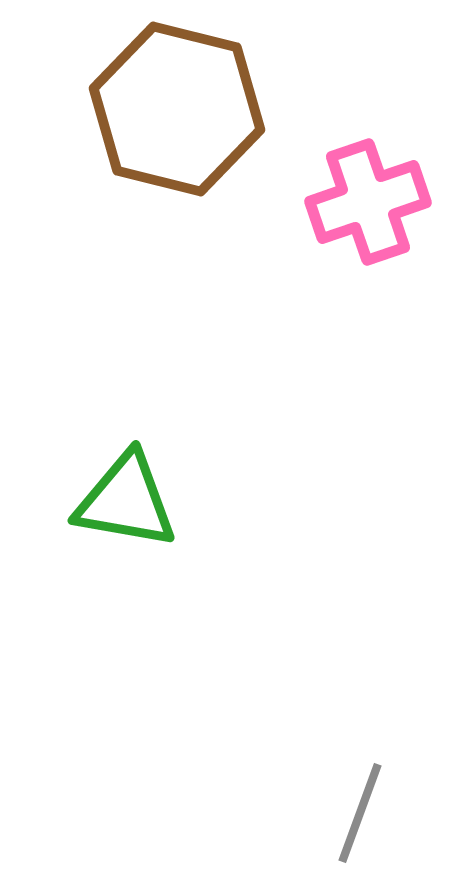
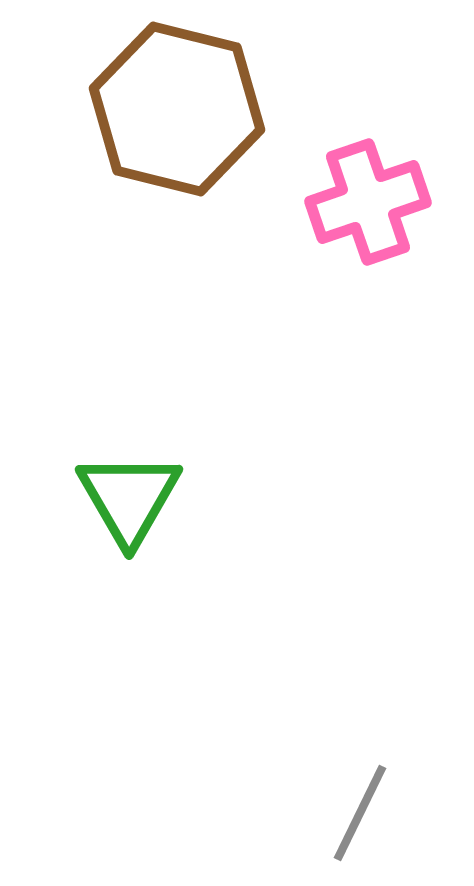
green triangle: moved 3 px right, 3 px up; rotated 50 degrees clockwise
gray line: rotated 6 degrees clockwise
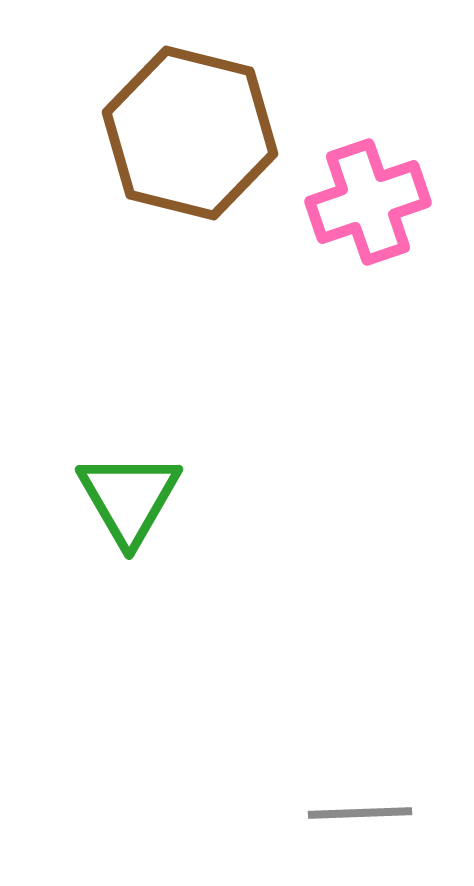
brown hexagon: moved 13 px right, 24 px down
gray line: rotated 62 degrees clockwise
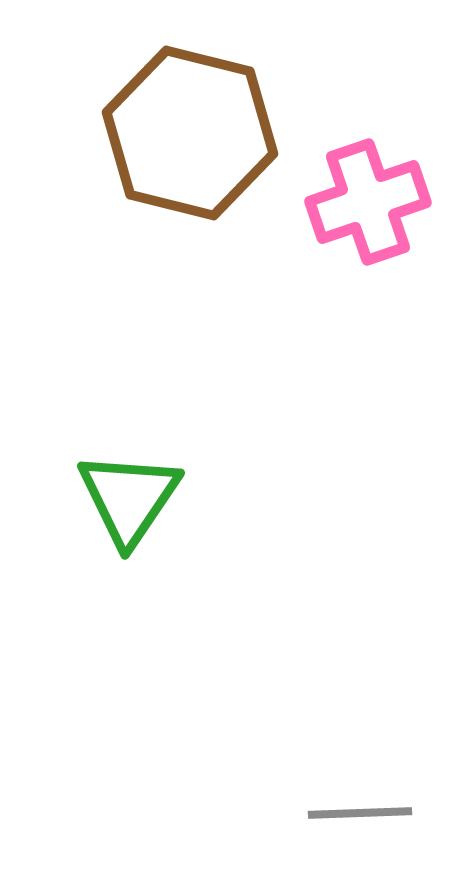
green triangle: rotated 4 degrees clockwise
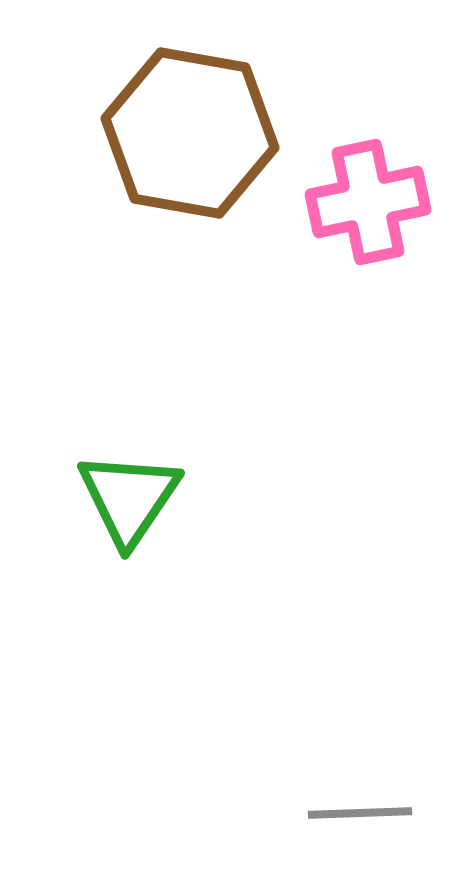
brown hexagon: rotated 4 degrees counterclockwise
pink cross: rotated 7 degrees clockwise
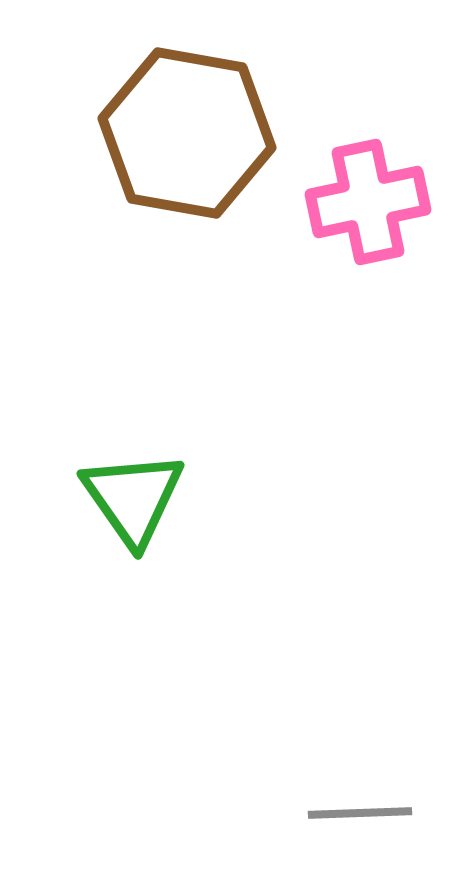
brown hexagon: moved 3 px left
green triangle: moved 4 px right; rotated 9 degrees counterclockwise
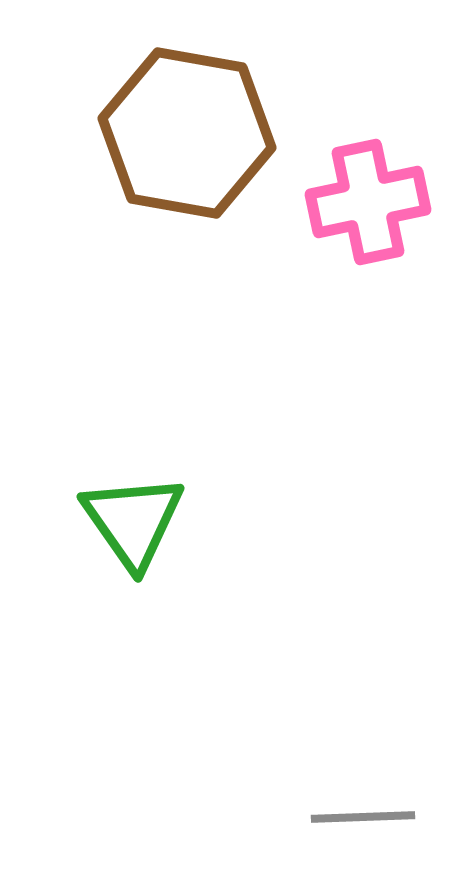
green triangle: moved 23 px down
gray line: moved 3 px right, 4 px down
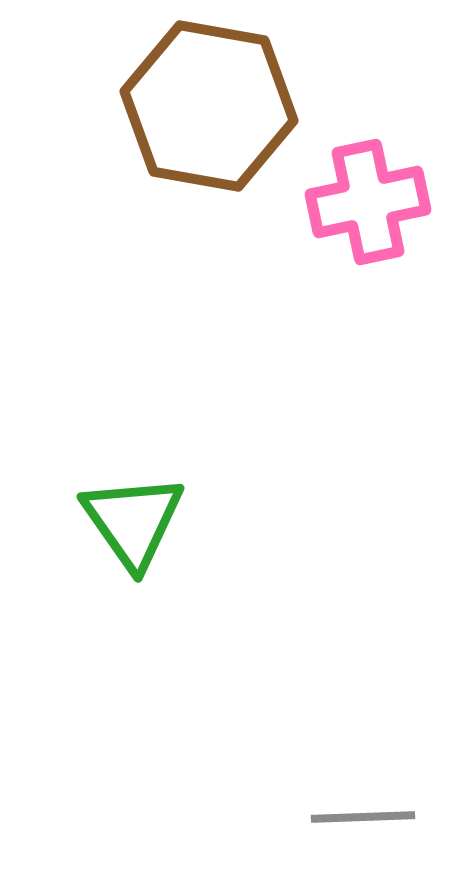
brown hexagon: moved 22 px right, 27 px up
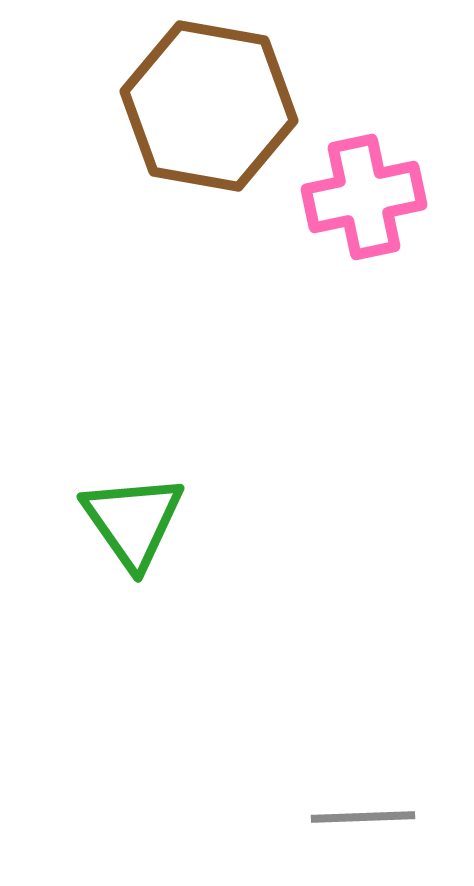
pink cross: moved 4 px left, 5 px up
